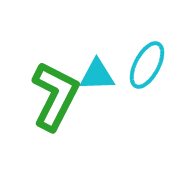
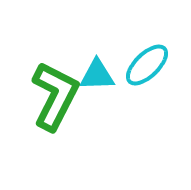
cyan ellipse: rotated 18 degrees clockwise
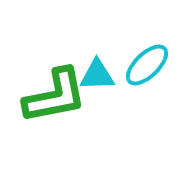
green L-shape: rotated 52 degrees clockwise
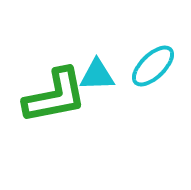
cyan ellipse: moved 6 px right, 1 px down
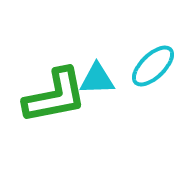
cyan triangle: moved 4 px down
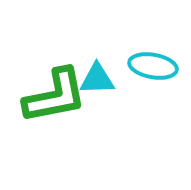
cyan ellipse: rotated 54 degrees clockwise
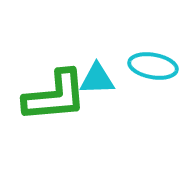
green L-shape: rotated 6 degrees clockwise
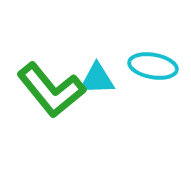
green L-shape: moved 4 px left, 6 px up; rotated 56 degrees clockwise
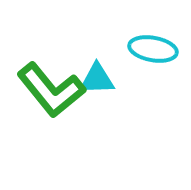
cyan ellipse: moved 17 px up
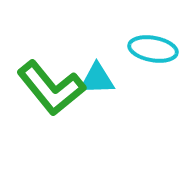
green L-shape: moved 2 px up
